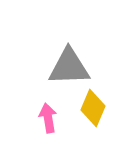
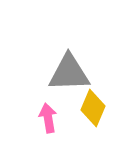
gray triangle: moved 6 px down
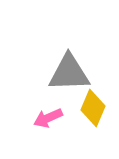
pink arrow: rotated 104 degrees counterclockwise
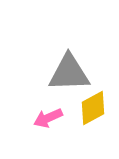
yellow diamond: rotated 39 degrees clockwise
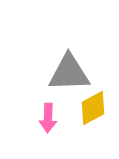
pink arrow: rotated 64 degrees counterclockwise
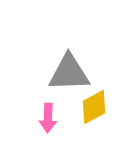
yellow diamond: moved 1 px right, 1 px up
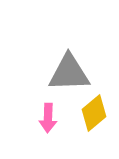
yellow diamond: moved 6 px down; rotated 12 degrees counterclockwise
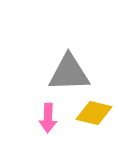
yellow diamond: rotated 54 degrees clockwise
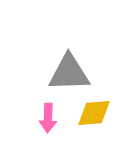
yellow diamond: rotated 18 degrees counterclockwise
